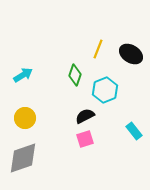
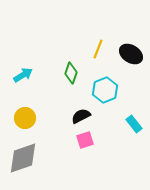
green diamond: moved 4 px left, 2 px up
black semicircle: moved 4 px left
cyan rectangle: moved 7 px up
pink square: moved 1 px down
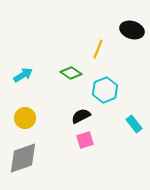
black ellipse: moved 1 px right, 24 px up; rotated 15 degrees counterclockwise
green diamond: rotated 75 degrees counterclockwise
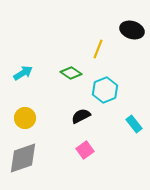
cyan arrow: moved 2 px up
pink square: moved 10 px down; rotated 18 degrees counterclockwise
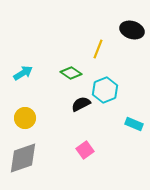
black semicircle: moved 12 px up
cyan rectangle: rotated 30 degrees counterclockwise
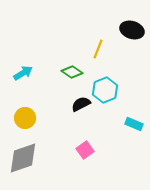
green diamond: moved 1 px right, 1 px up
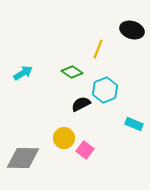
yellow circle: moved 39 px right, 20 px down
pink square: rotated 18 degrees counterclockwise
gray diamond: rotated 20 degrees clockwise
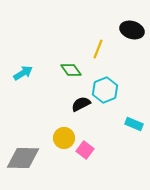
green diamond: moved 1 px left, 2 px up; rotated 20 degrees clockwise
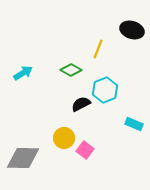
green diamond: rotated 25 degrees counterclockwise
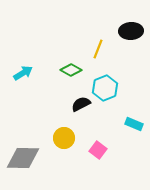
black ellipse: moved 1 px left, 1 px down; rotated 20 degrees counterclockwise
cyan hexagon: moved 2 px up
pink square: moved 13 px right
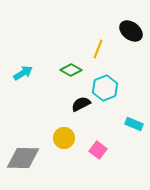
black ellipse: rotated 40 degrees clockwise
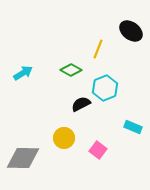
cyan rectangle: moved 1 px left, 3 px down
